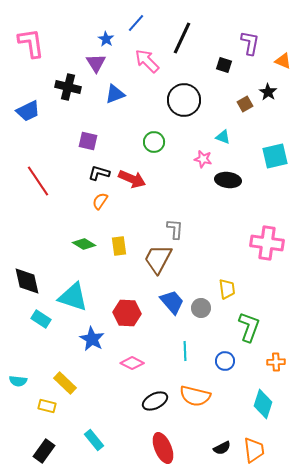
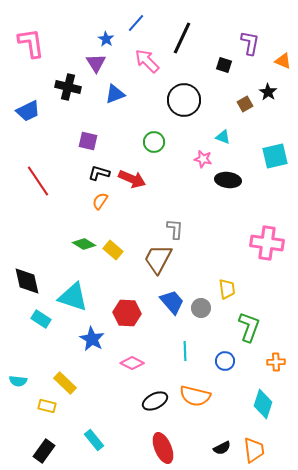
yellow rectangle at (119, 246): moved 6 px left, 4 px down; rotated 42 degrees counterclockwise
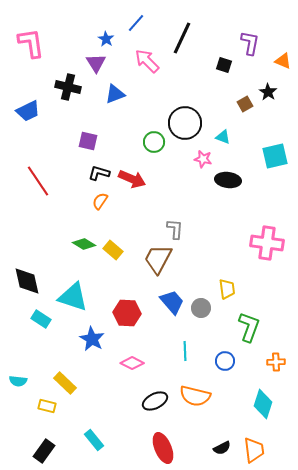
black circle at (184, 100): moved 1 px right, 23 px down
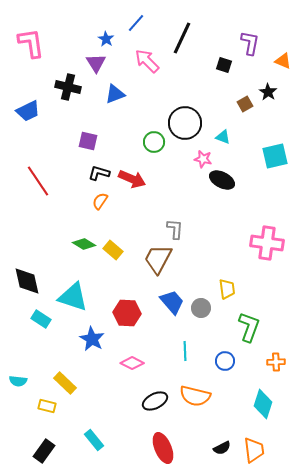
black ellipse at (228, 180): moved 6 px left; rotated 20 degrees clockwise
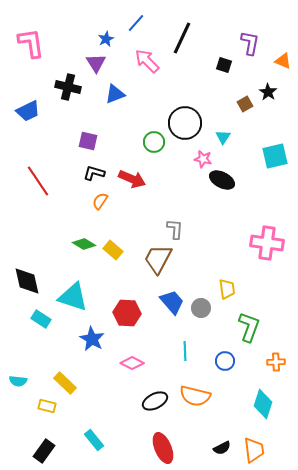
blue star at (106, 39): rotated 14 degrees clockwise
cyan triangle at (223, 137): rotated 42 degrees clockwise
black L-shape at (99, 173): moved 5 px left
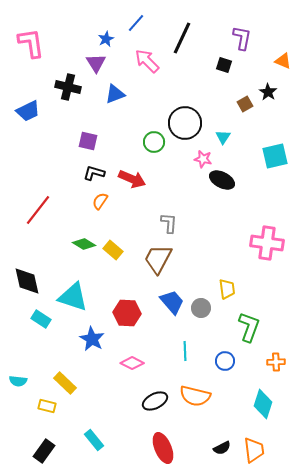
purple L-shape at (250, 43): moved 8 px left, 5 px up
red line at (38, 181): moved 29 px down; rotated 72 degrees clockwise
gray L-shape at (175, 229): moved 6 px left, 6 px up
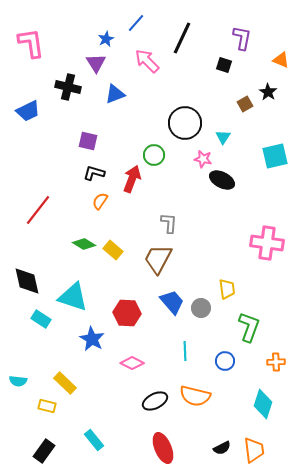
orange triangle at (283, 61): moved 2 px left, 1 px up
green circle at (154, 142): moved 13 px down
red arrow at (132, 179): rotated 92 degrees counterclockwise
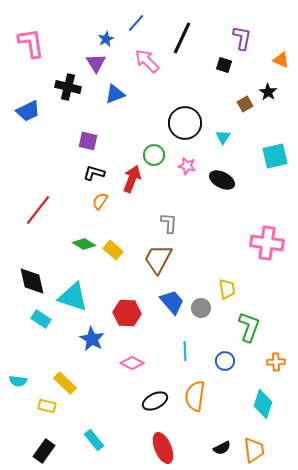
pink star at (203, 159): moved 16 px left, 7 px down
black diamond at (27, 281): moved 5 px right
orange semicircle at (195, 396): rotated 84 degrees clockwise
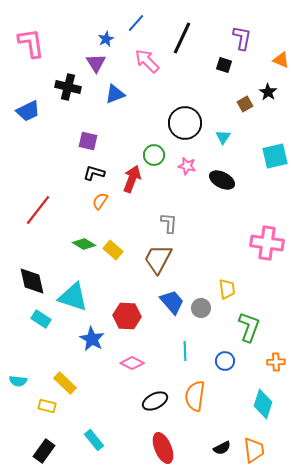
red hexagon at (127, 313): moved 3 px down
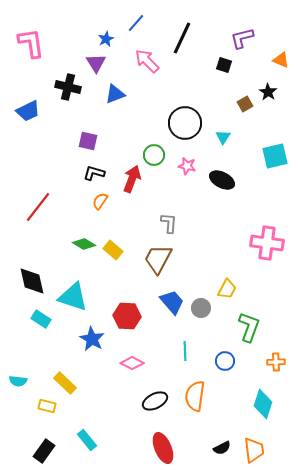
purple L-shape at (242, 38): rotated 115 degrees counterclockwise
red line at (38, 210): moved 3 px up
yellow trapezoid at (227, 289): rotated 35 degrees clockwise
cyan rectangle at (94, 440): moved 7 px left
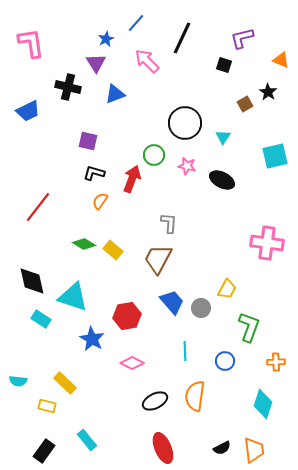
red hexagon at (127, 316): rotated 12 degrees counterclockwise
